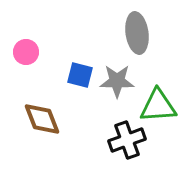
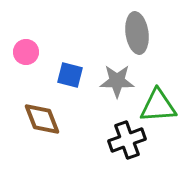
blue square: moved 10 px left
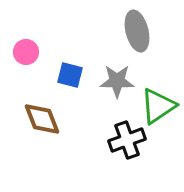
gray ellipse: moved 2 px up; rotated 6 degrees counterclockwise
green triangle: rotated 30 degrees counterclockwise
